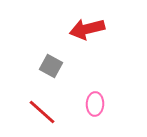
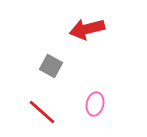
pink ellipse: rotated 10 degrees clockwise
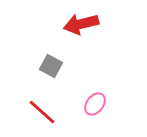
red arrow: moved 6 px left, 5 px up
pink ellipse: rotated 25 degrees clockwise
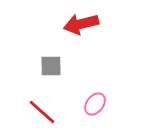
gray square: rotated 30 degrees counterclockwise
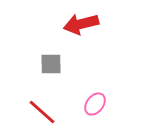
gray square: moved 2 px up
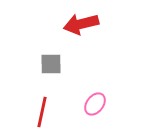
red line: rotated 60 degrees clockwise
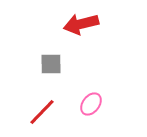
pink ellipse: moved 4 px left
red line: rotated 32 degrees clockwise
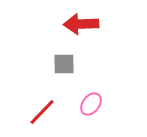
red arrow: rotated 12 degrees clockwise
gray square: moved 13 px right
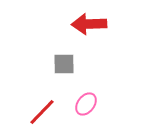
red arrow: moved 8 px right
pink ellipse: moved 5 px left
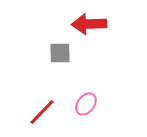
gray square: moved 4 px left, 11 px up
